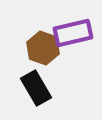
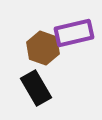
purple rectangle: moved 1 px right
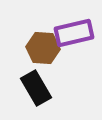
brown hexagon: rotated 16 degrees counterclockwise
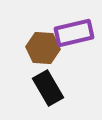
black rectangle: moved 12 px right
